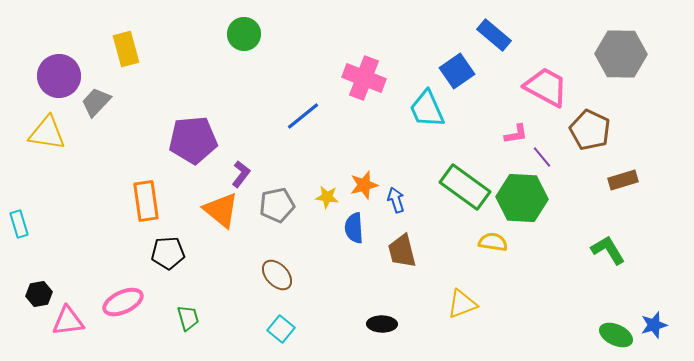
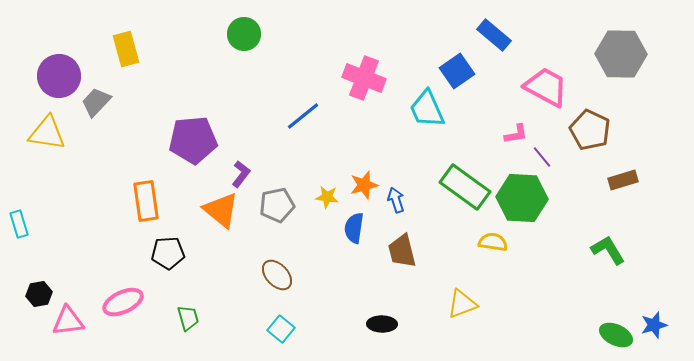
blue semicircle at (354, 228): rotated 12 degrees clockwise
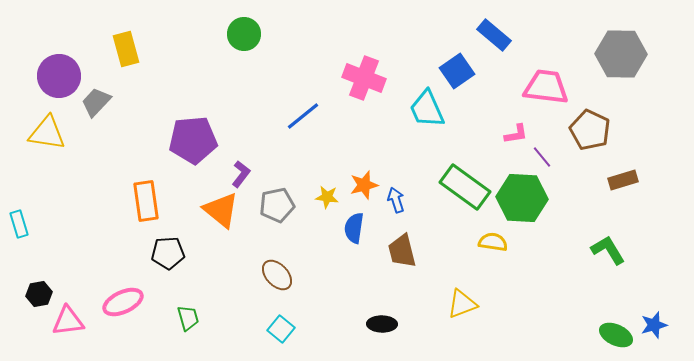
pink trapezoid at (546, 87): rotated 21 degrees counterclockwise
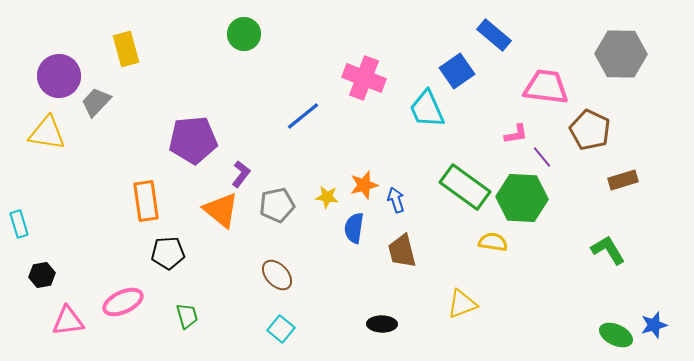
black hexagon at (39, 294): moved 3 px right, 19 px up
green trapezoid at (188, 318): moved 1 px left, 2 px up
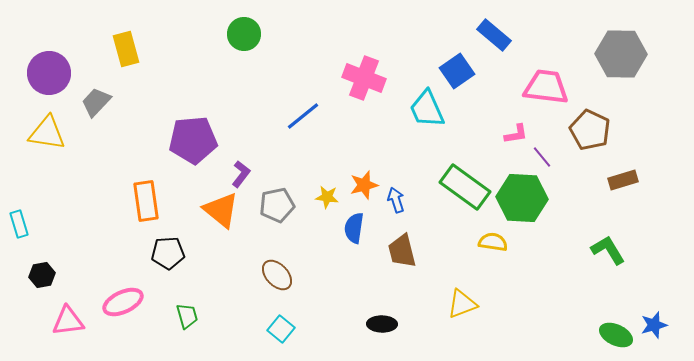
purple circle at (59, 76): moved 10 px left, 3 px up
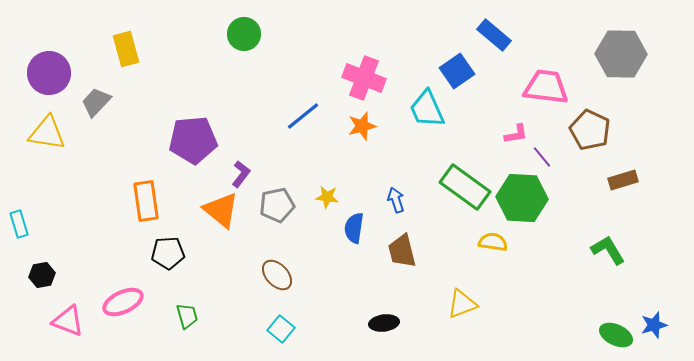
orange star at (364, 185): moved 2 px left, 59 px up
pink triangle at (68, 321): rotated 28 degrees clockwise
black ellipse at (382, 324): moved 2 px right, 1 px up; rotated 8 degrees counterclockwise
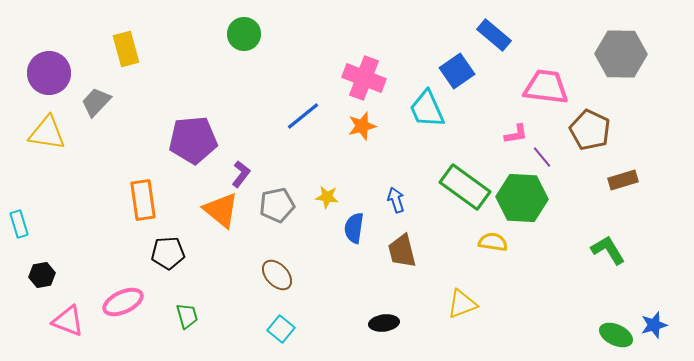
orange rectangle at (146, 201): moved 3 px left, 1 px up
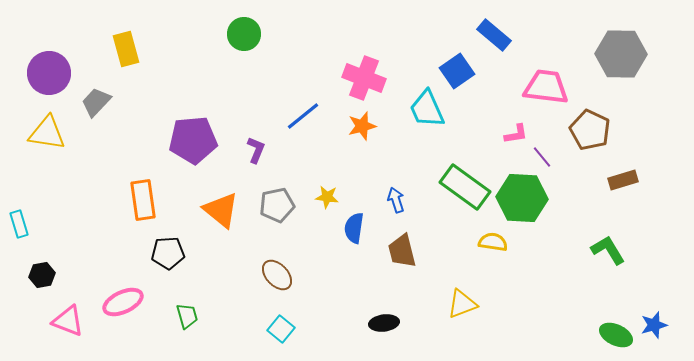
purple L-shape at (241, 174): moved 15 px right, 24 px up; rotated 16 degrees counterclockwise
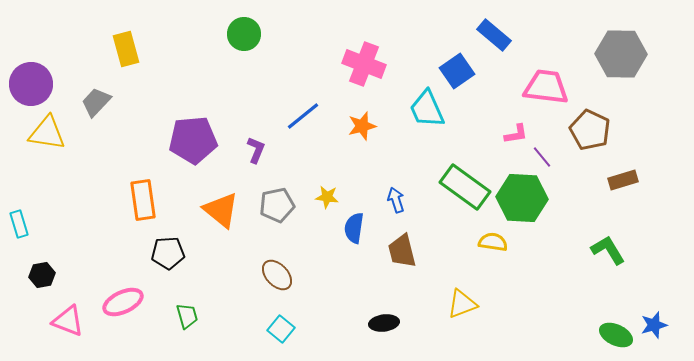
purple circle at (49, 73): moved 18 px left, 11 px down
pink cross at (364, 78): moved 14 px up
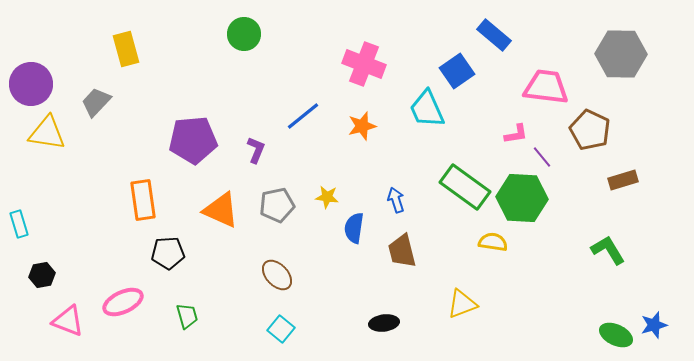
orange triangle at (221, 210): rotated 15 degrees counterclockwise
